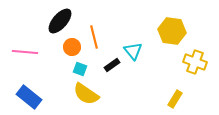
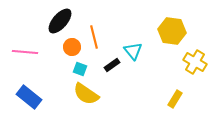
yellow cross: rotated 10 degrees clockwise
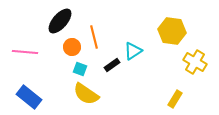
cyan triangle: rotated 36 degrees clockwise
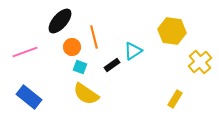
pink line: rotated 25 degrees counterclockwise
yellow cross: moved 5 px right; rotated 20 degrees clockwise
cyan square: moved 2 px up
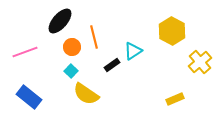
yellow hexagon: rotated 20 degrees clockwise
cyan square: moved 9 px left, 4 px down; rotated 24 degrees clockwise
yellow rectangle: rotated 36 degrees clockwise
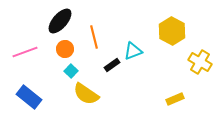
orange circle: moved 7 px left, 2 px down
cyan triangle: rotated 12 degrees clockwise
yellow cross: rotated 20 degrees counterclockwise
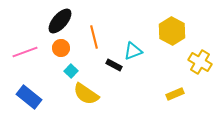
orange circle: moved 4 px left, 1 px up
black rectangle: moved 2 px right; rotated 63 degrees clockwise
yellow rectangle: moved 5 px up
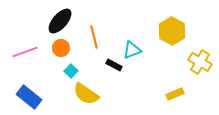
cyan triangle: moved 1 px left, 1 px up
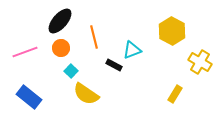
yellow rectangle: rotated 36 degrees counterclockwise
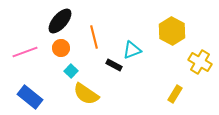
blue rectangle: moved 1 px right
